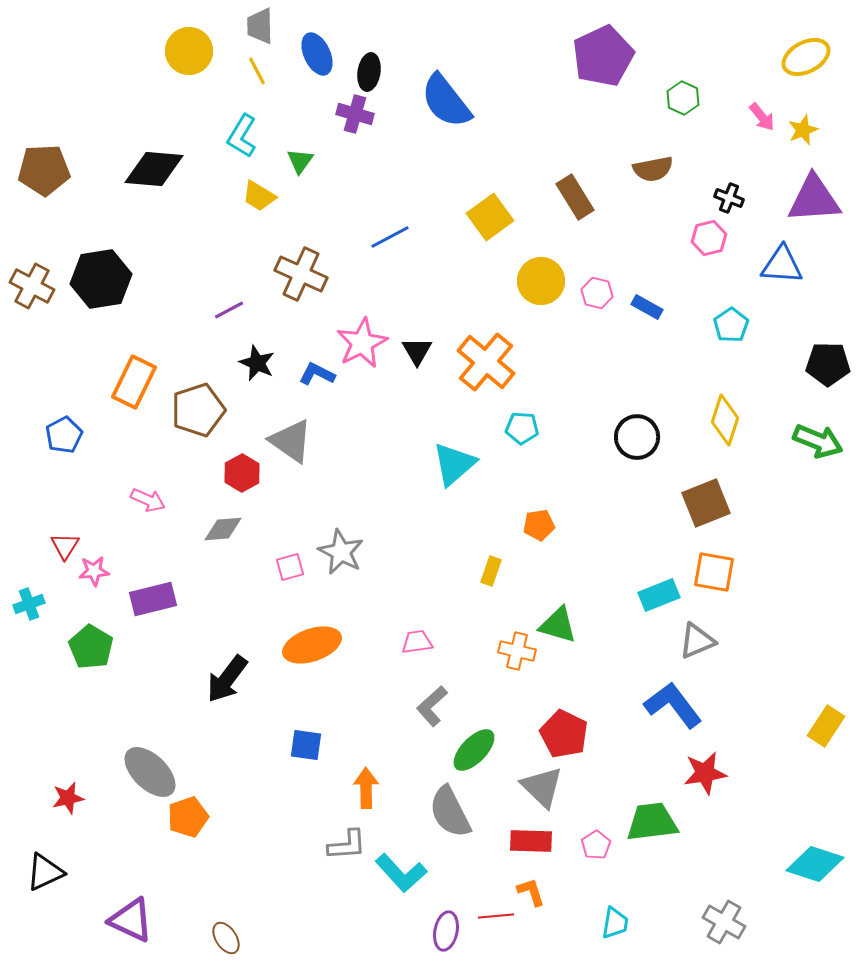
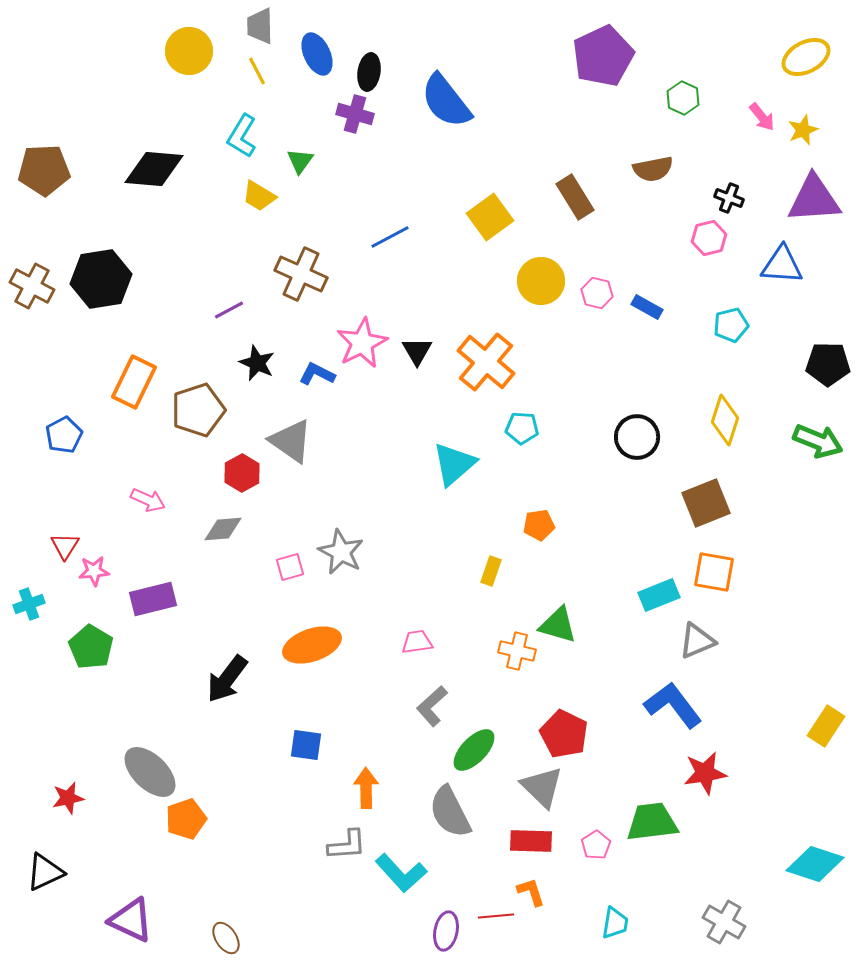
cyan pentagon at (731, 325): rotated 20 degrees clockwise
orange pentagon at (188, 817): moved 2 px left, 2 px down
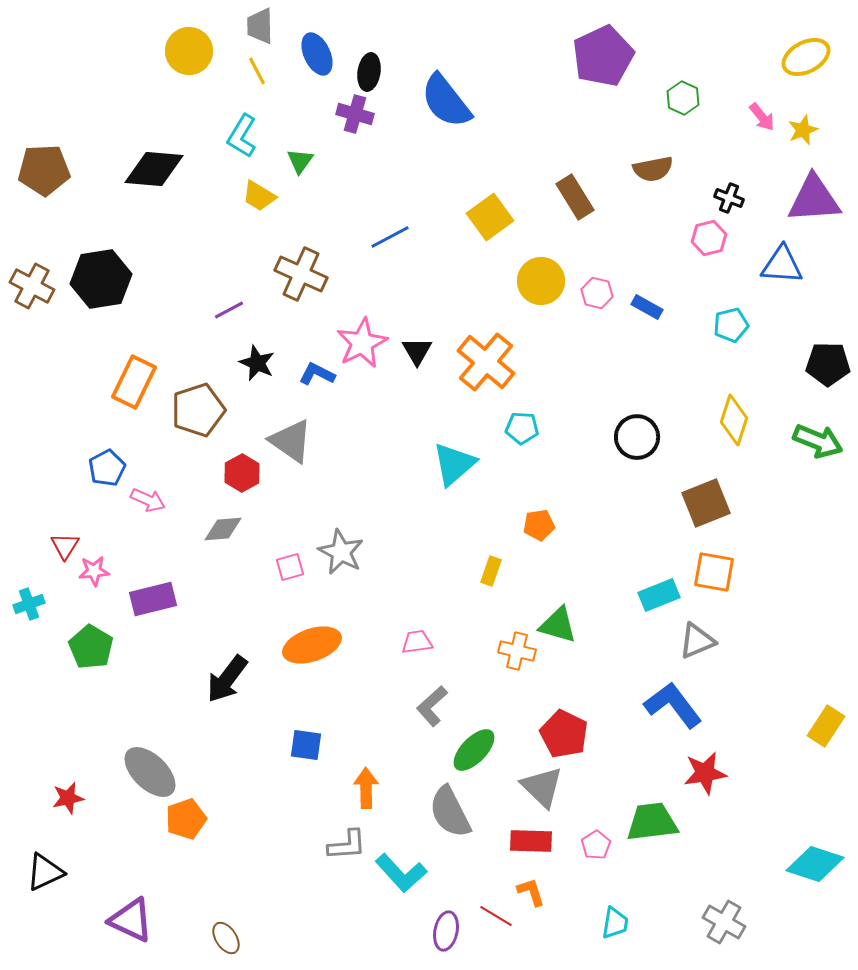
yellow diamond at (725, 420): moved 9 px right
blue pentagon at (64, 435): moved 43 px right, 33 px down
red line at (496, 916): rotated 36 degrees clockwise
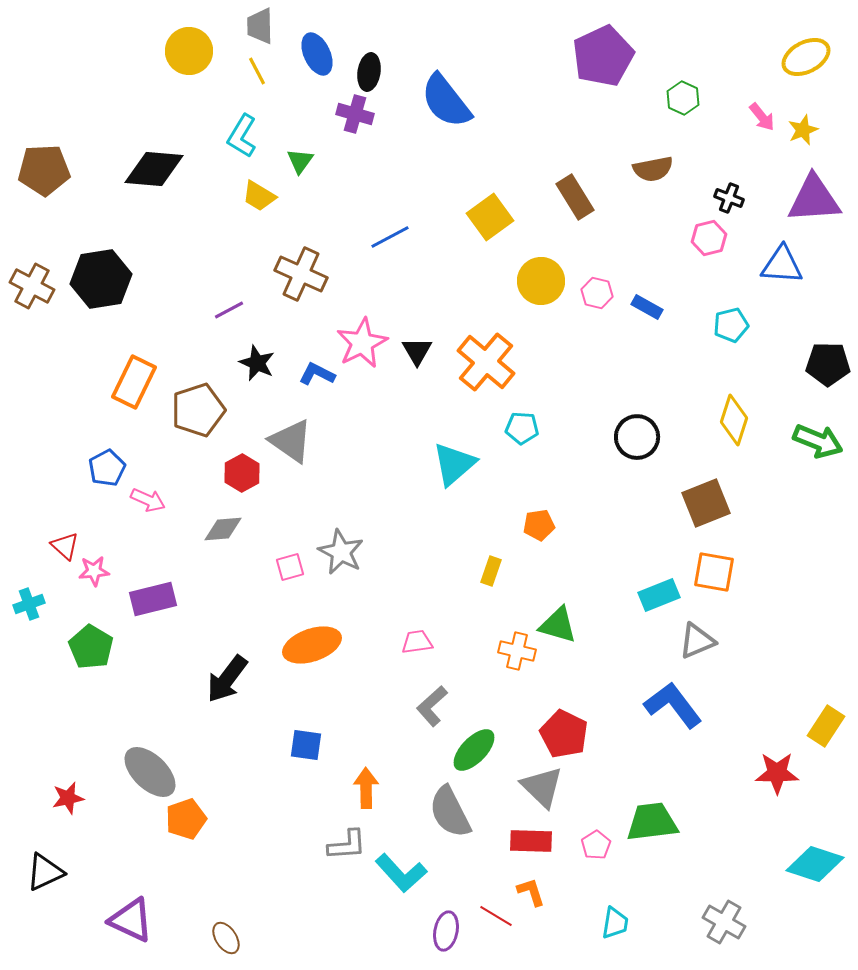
red triangle at (65, 546): rotated 20 degrees counterclockwise
red star at (705, 773): moved 72 px right; rotated 9 degrees clockwise
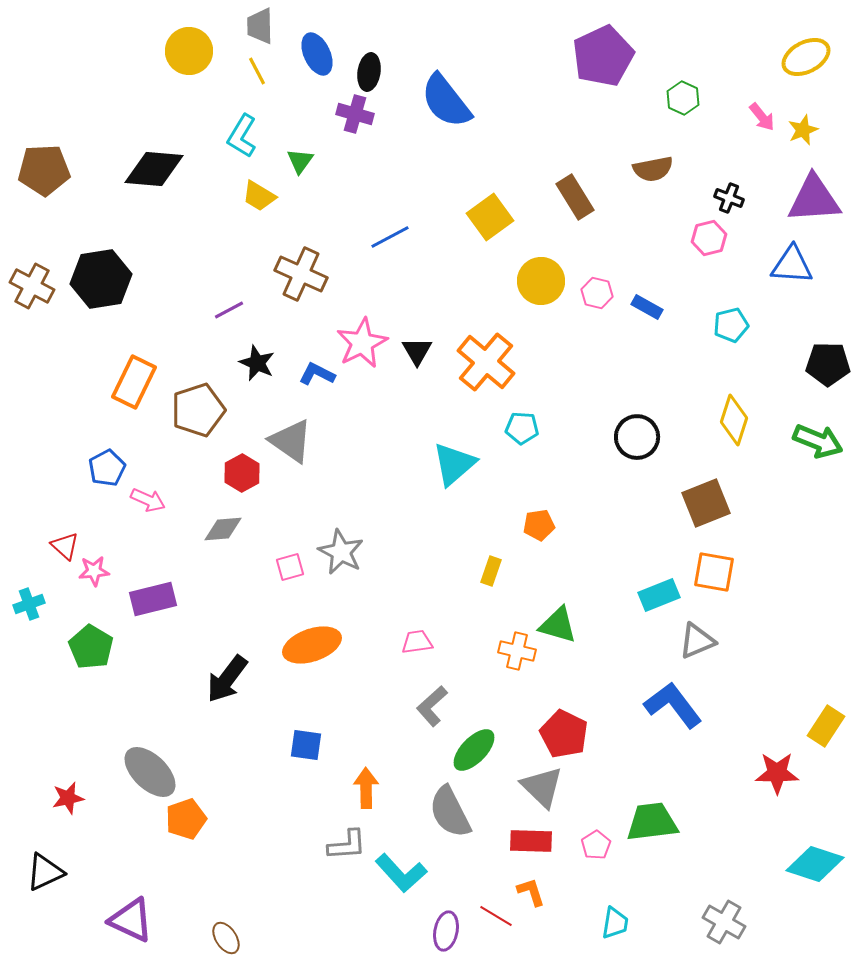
blue triangle at (782, 265): moved 10 px right
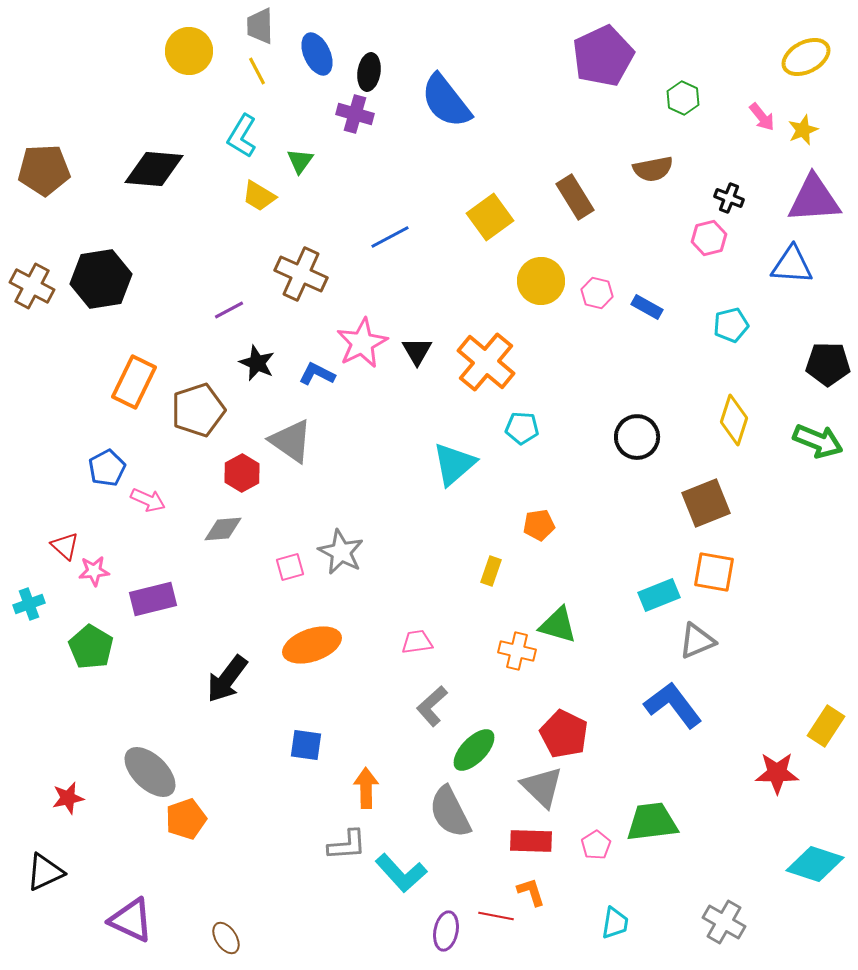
red line at (496, 916): rotated 20 degrees counterclockwise
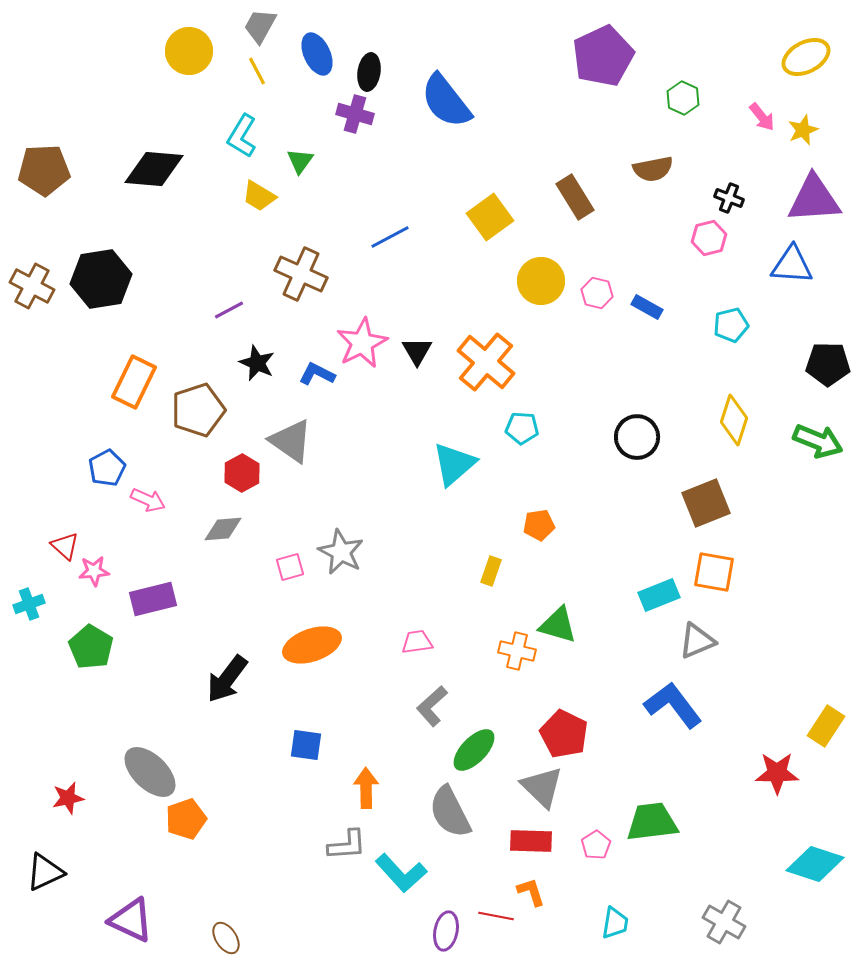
gray trapezoid at (260, 26): rotated 30 degrees clockwise
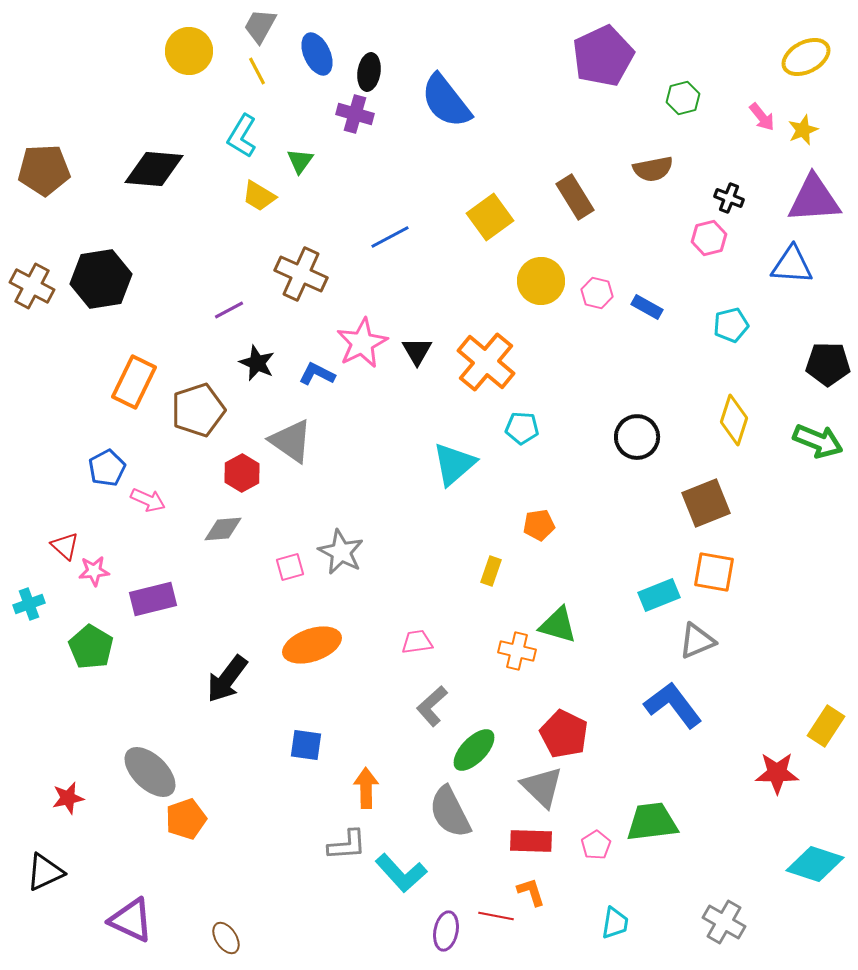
green hexagon at (683, 98): rotated 20 degrees clockwise
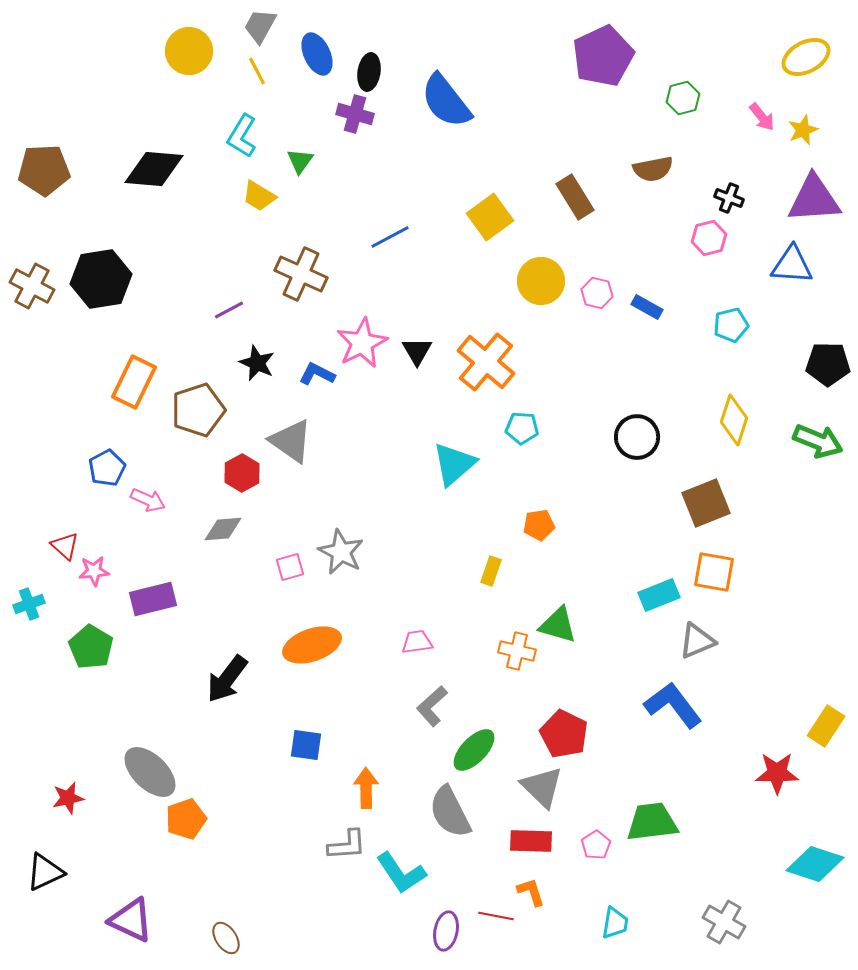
cyan L-shape at (401, 873): rotated 8 degrees clockwise
